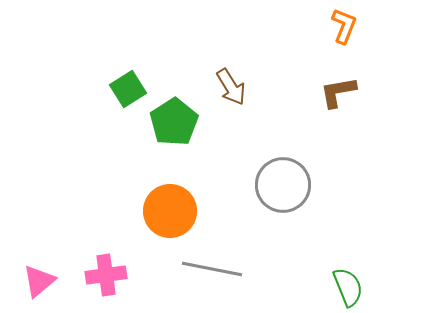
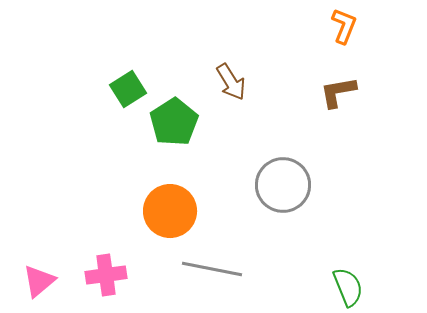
brown arrow: moved 5 px up
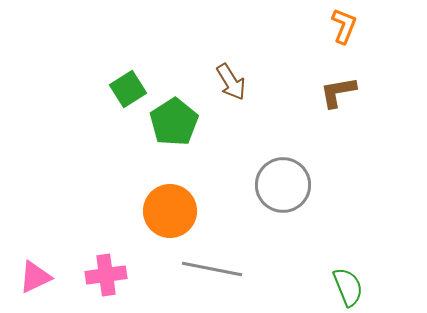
pink triangle: moved 4 px left, 4 px up; rotated 15 degrees clockwise
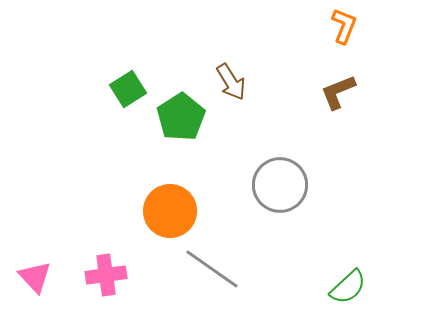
brown L-shape: rotated 12 degrees counterclockwise
green pentagon: moved 7 px right, 5 px up
gray circle: moved 3 px left
gray line: rotated 24 degrees clockwise
pink triangle: rotated 48 degrees counterclockwise
green semicircle: rotated 69 degrees clockwise
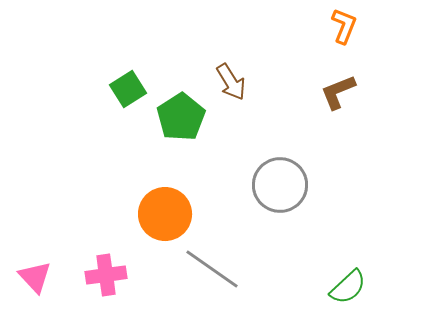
orange circle: moved 5 px left, 3 px down
